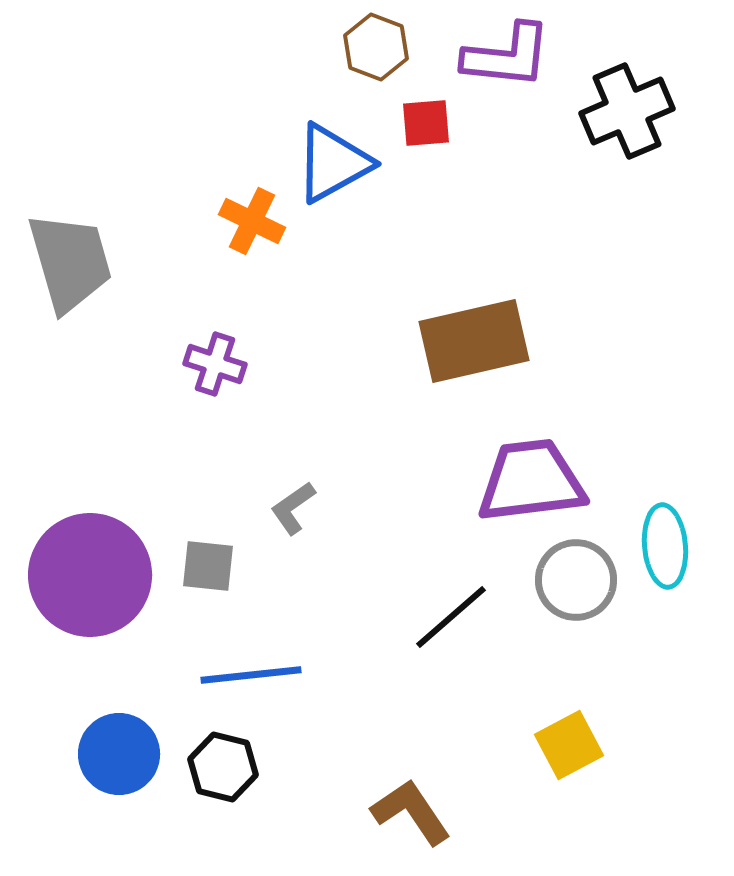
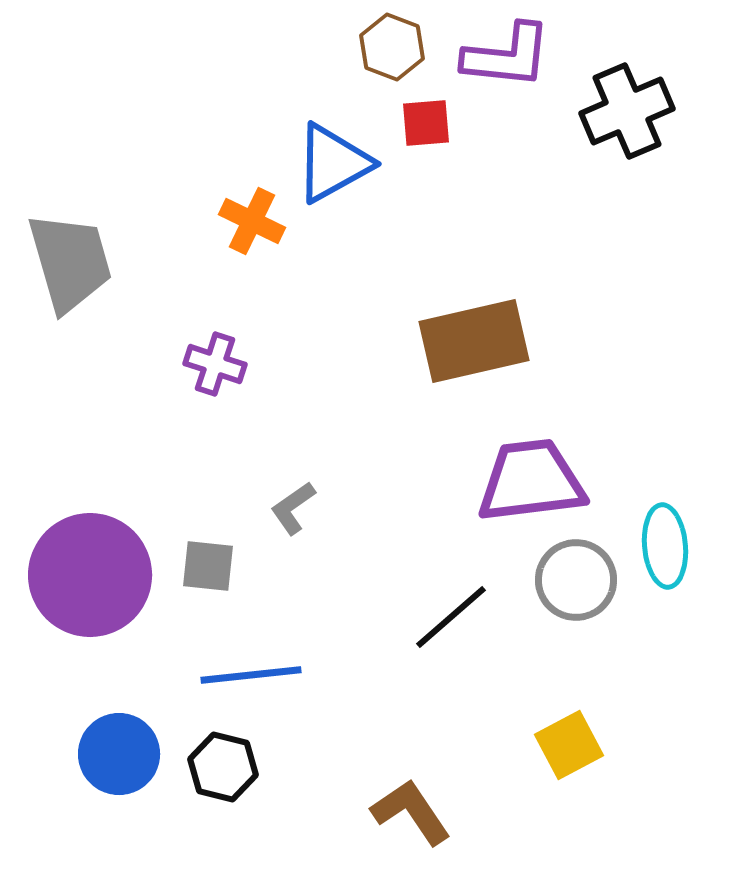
brown hexagon: moved 16 px right
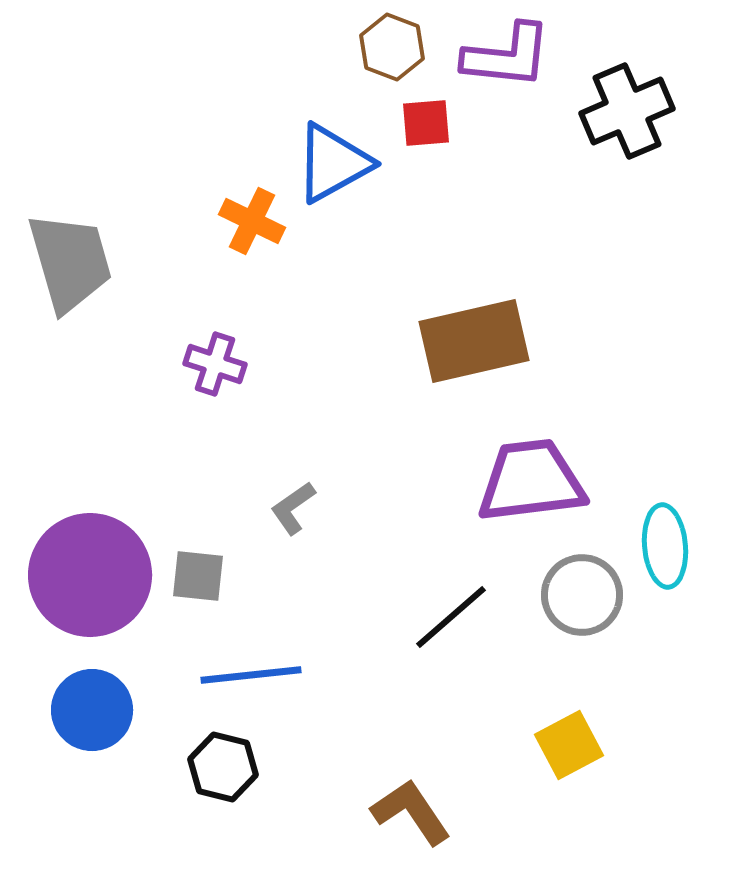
gray square: moved 10 px left, 10 px down
gray circle: moved 6 px right, 15 px down
blue circle: moved 27 px left, 44 px up
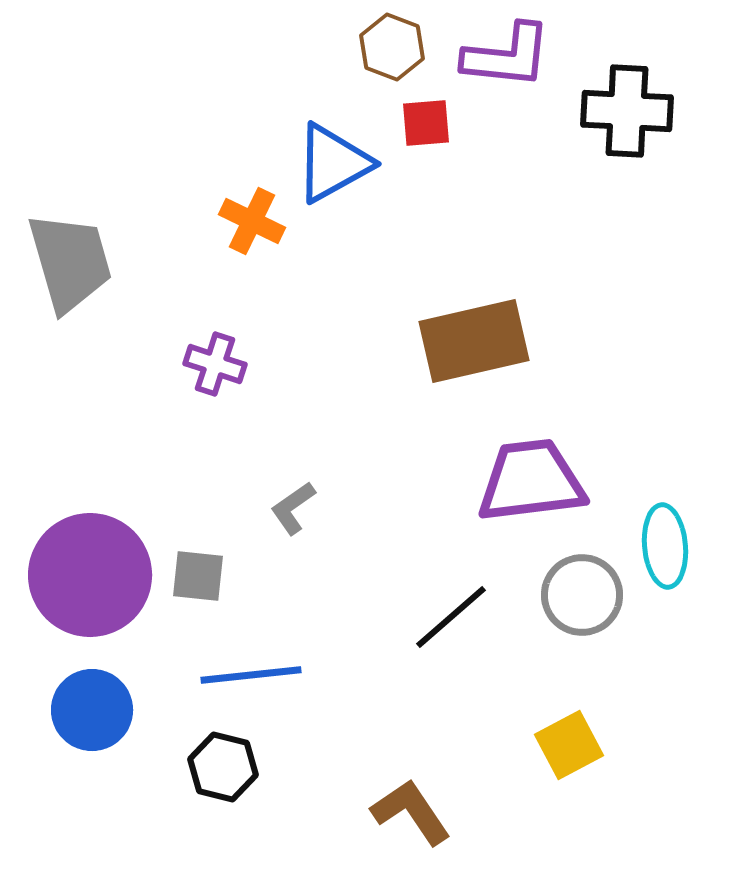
black cross: rotated 26 degrees clockwise
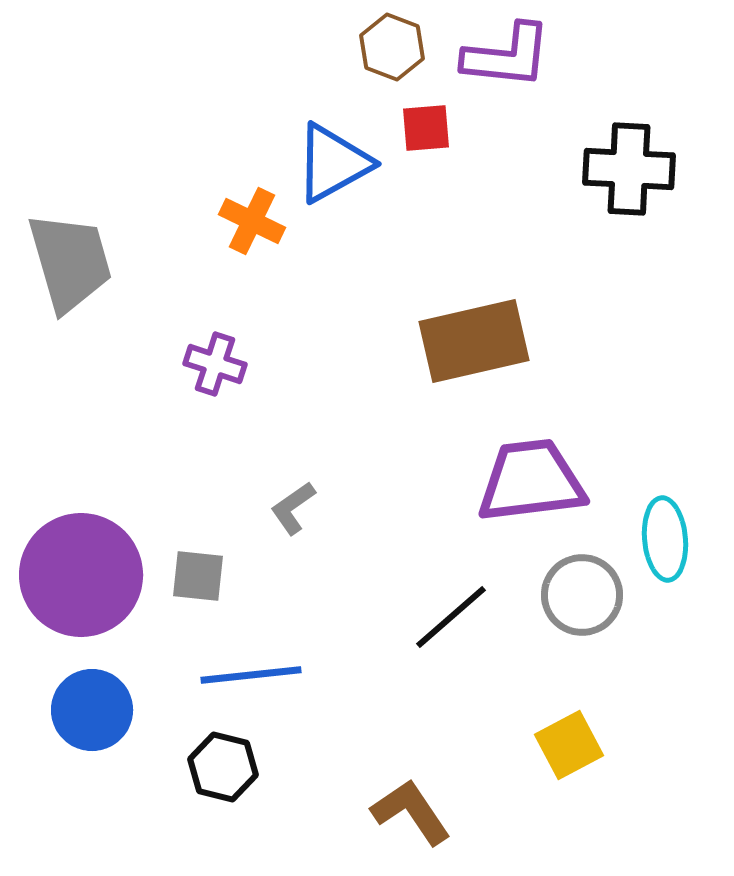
black cross: moved 2 px right, 58 px down
red square: moved 5 px down
cyan ellipse: moved 7 px up
purple circle: moved 9 px left
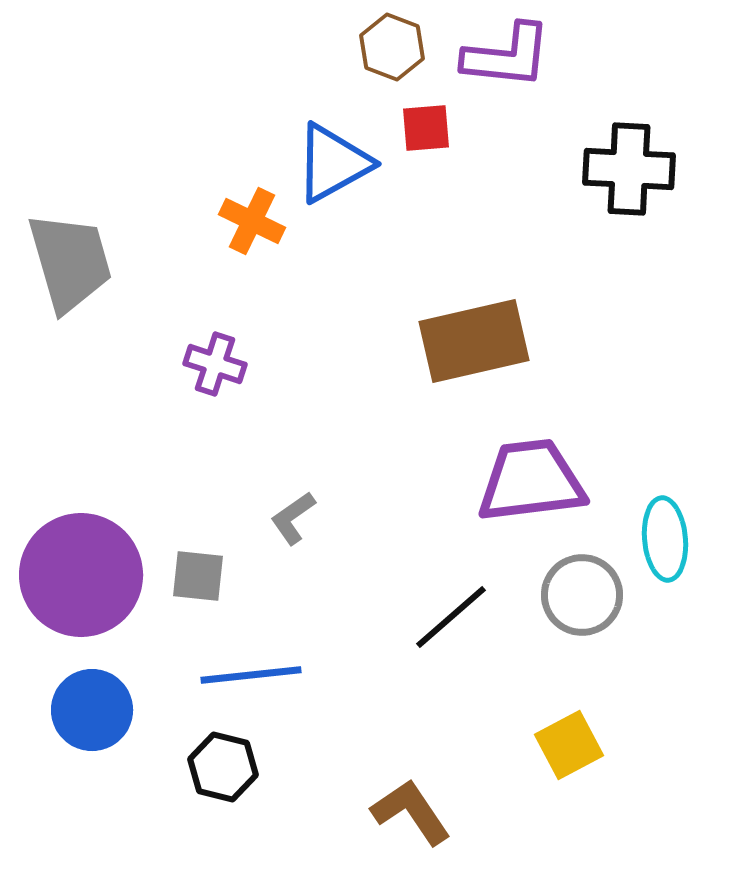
gray L-shape: moved 10 px down
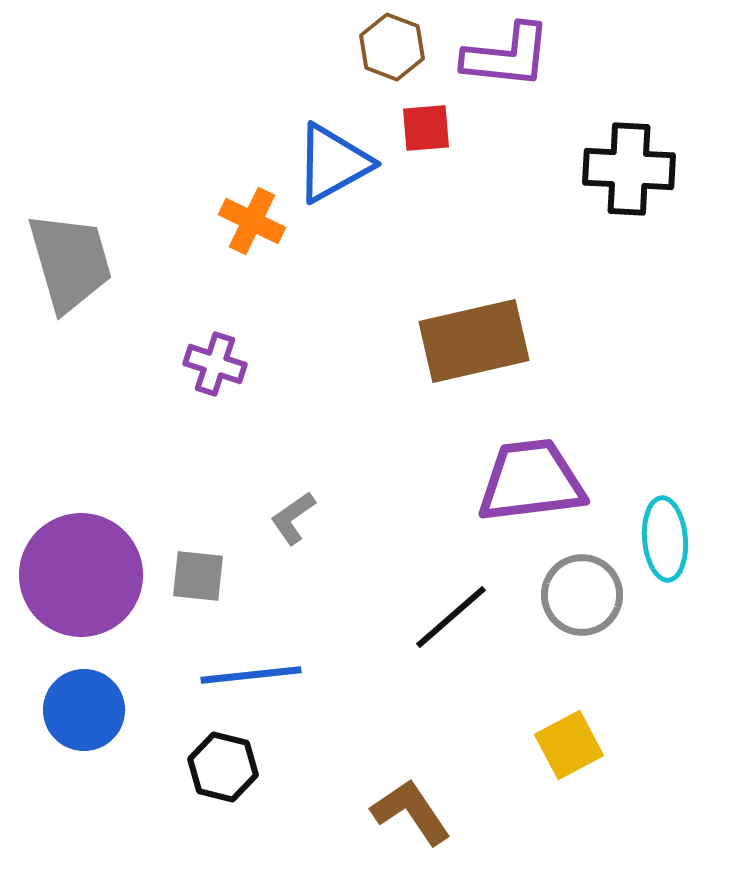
blue circle: moved 8 px left
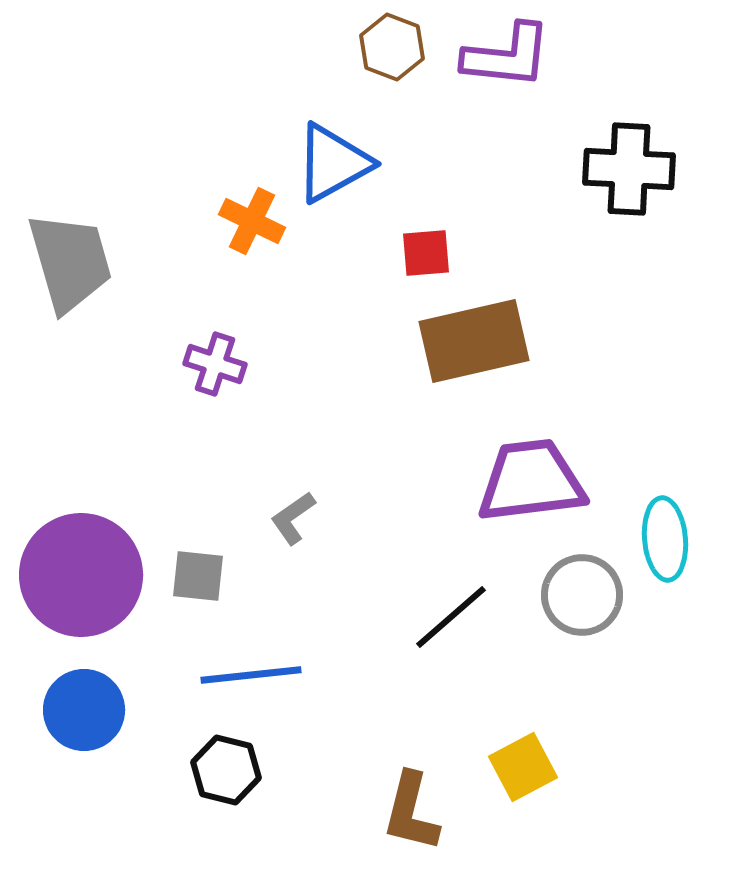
red square: moved 125 px down
yellow square: moved 46 px left, 22 px down
black hexagon: moved 3 px right, 3 px down
brown L-shape: rotated 132 degrees counterclockwise
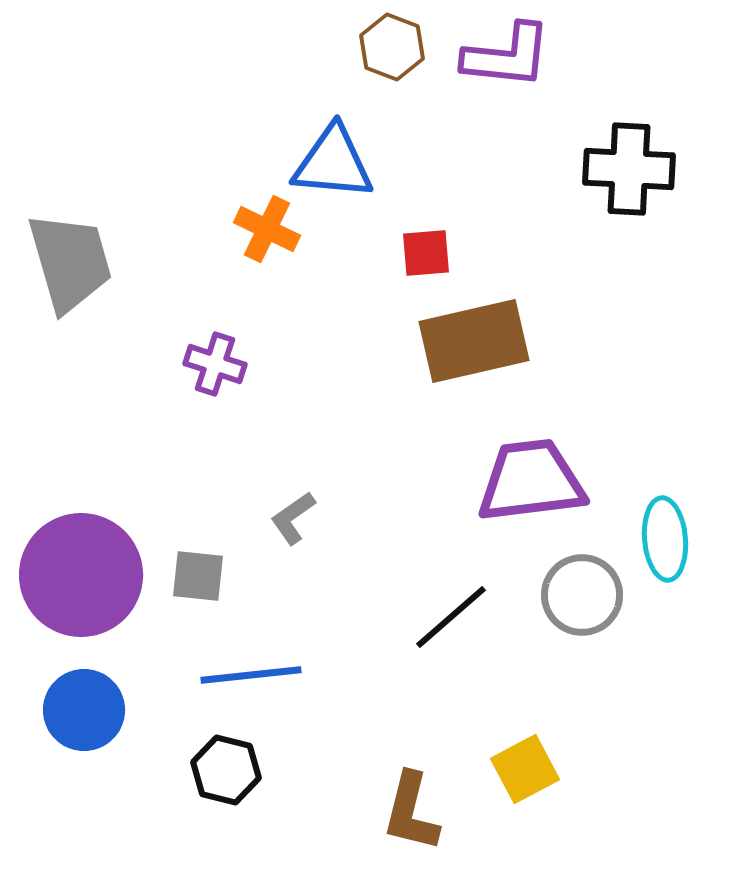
blue triangle: rotated 34 degrees clockwise
orange cross: moved 15 px right, 8 px down
yellow square: moved 2 px right, 2 px down
